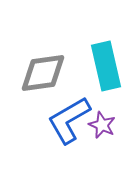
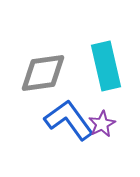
blue L-shape: rotated 84 degrees clockwise
purple star: moved 1 px up; rotated 20 degrees clockwise
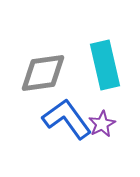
cyan rectangle: moved 1 px left, 1 px up
blue L-shape: moved 2 px left, 1 px up
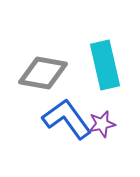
gray diamond: rotated 18 degrees clockwise
purple star: rotated 16 degrees clockwise
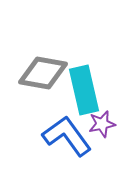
cyan rectangle: moved 21 px left, 25 px down
blue L-shape: moved 17 px down
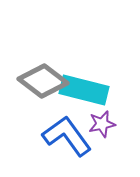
gray diamond: moved 8 px down; rotated 27 degrees clockwise
cyan rectangle: rotated 63 degrees counterclockwise
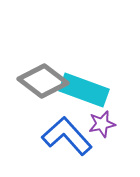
cyan rectangle: rotated 6 degrees clockwise
blue L-shape: rotated 6 degrees counterclockwise
